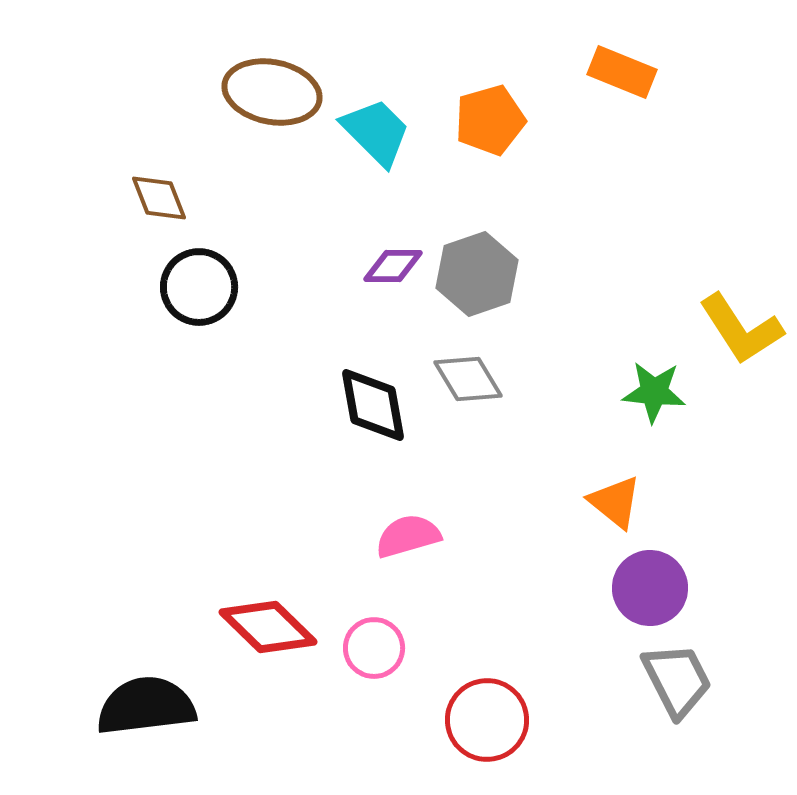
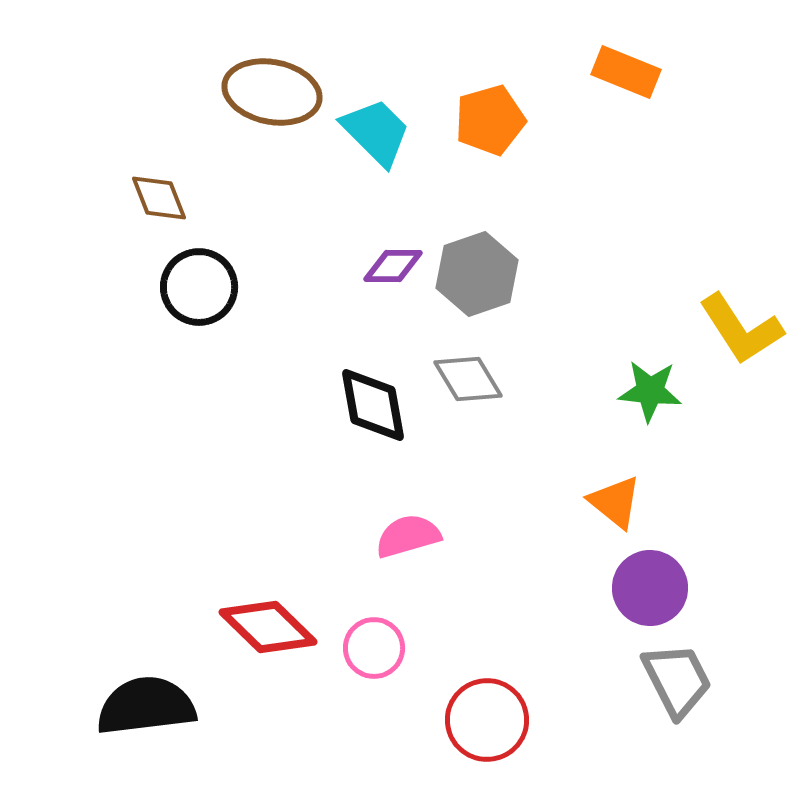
orange rectangle: moved 4 px right
green star: moved 4 px left, 1 px up
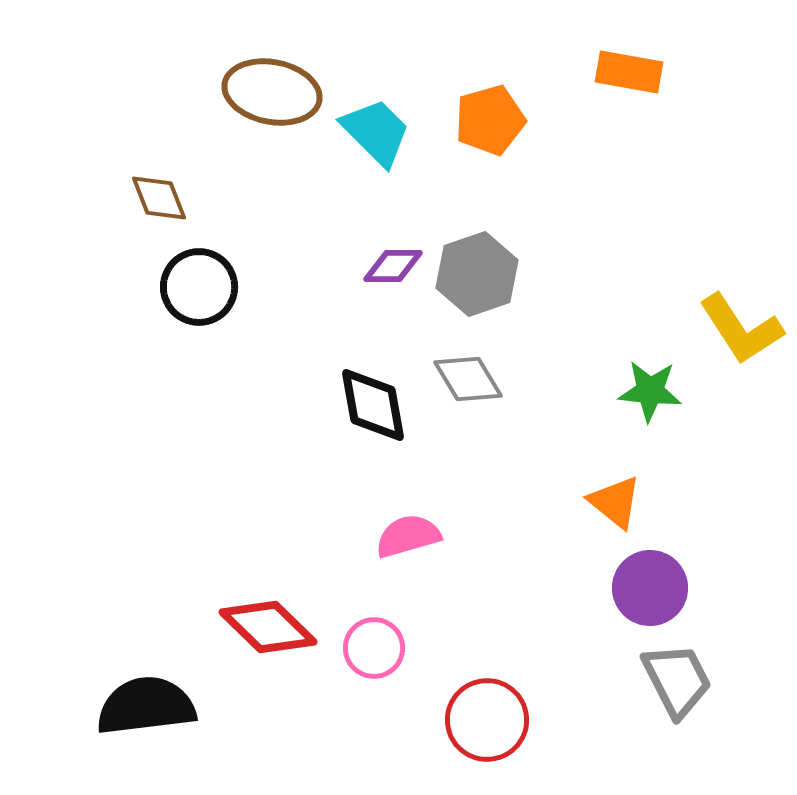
orange rectangle: moved 3 px right; rotated 12 degrees counterclockwise
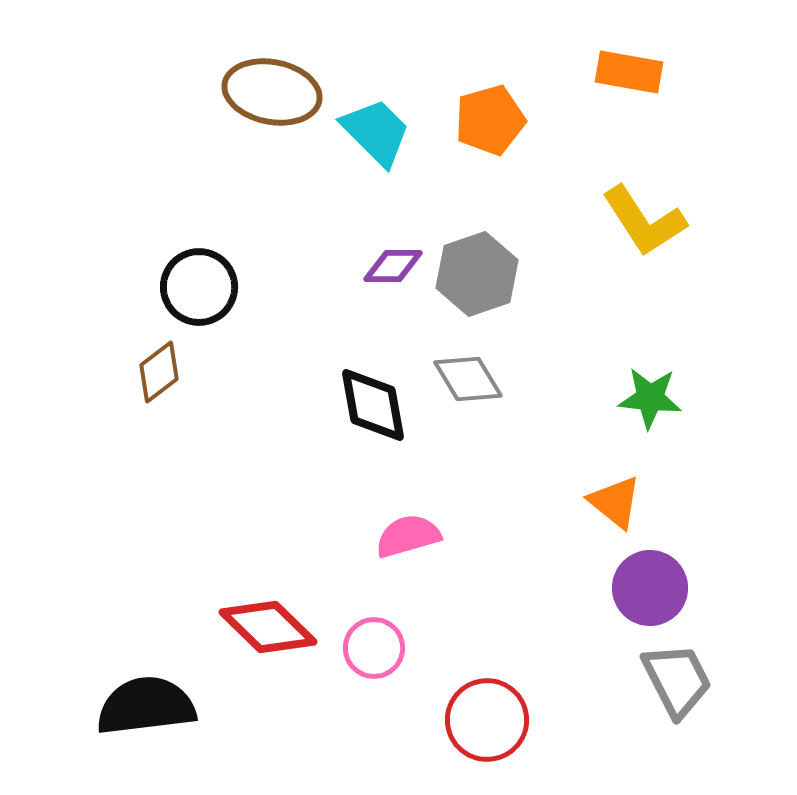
brown diamond: moved 174 px down; rotated 74 degrees clockwise
yellow L-shape: moved 97 px left, 108 px up
green star: moved 7 px down
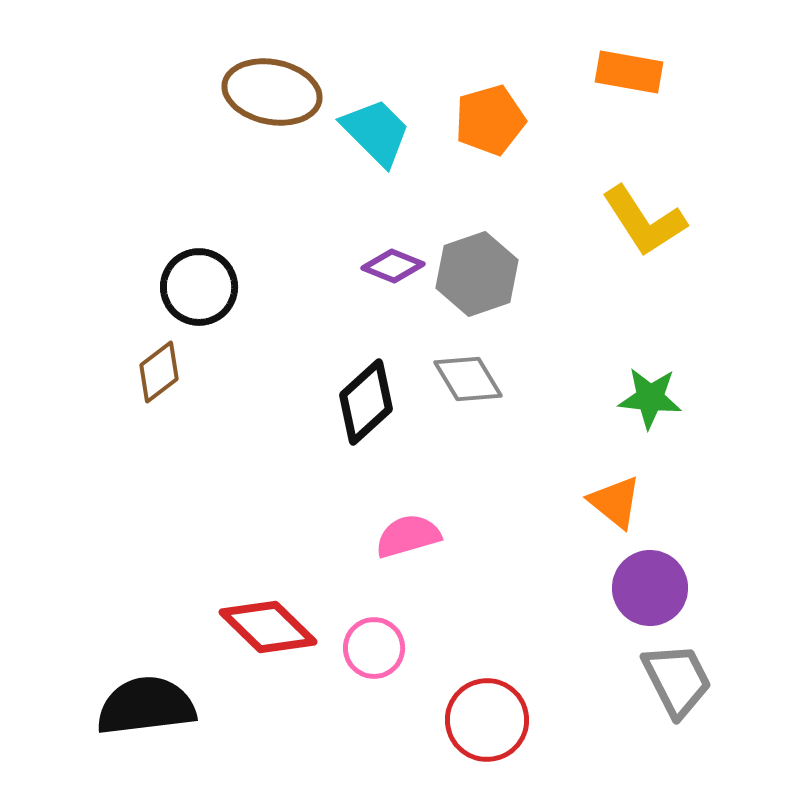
purple diamond: rotated 22 degrees clockwise
black diamond: moved 7 px left, 3 px up; rotated 58 degrees clockwise
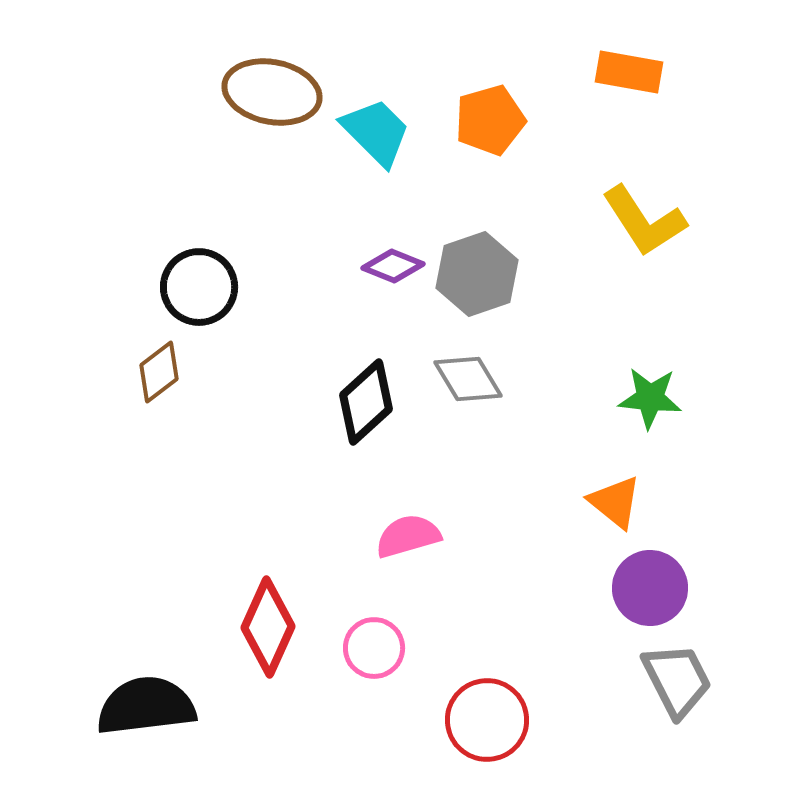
red diamond: rotated 70 degrees clockwise
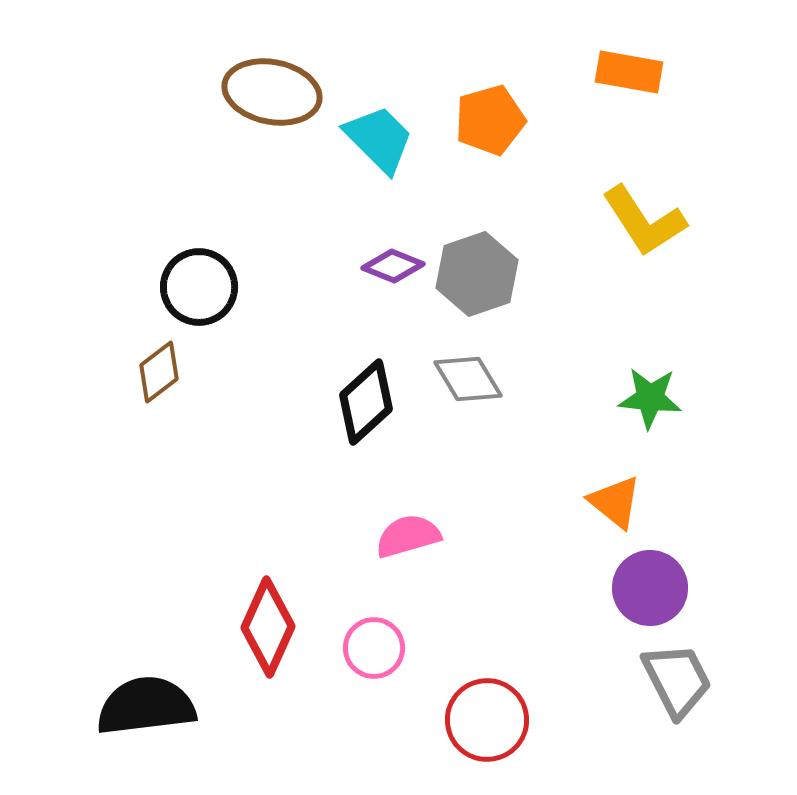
cyan trapezoid: moved 3 px right, 7 px down
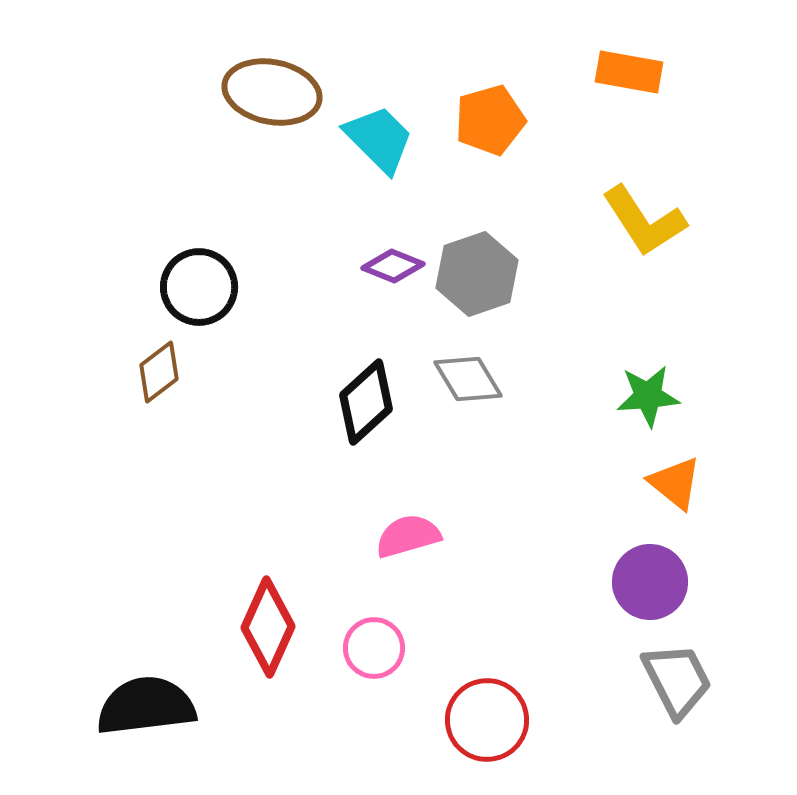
green star: moved 2 px left, 2 px up; rotated 10 degrees counterclockwise
orange triangle: moved 60 px right, 19 px up
purple circle: moved 6 px up
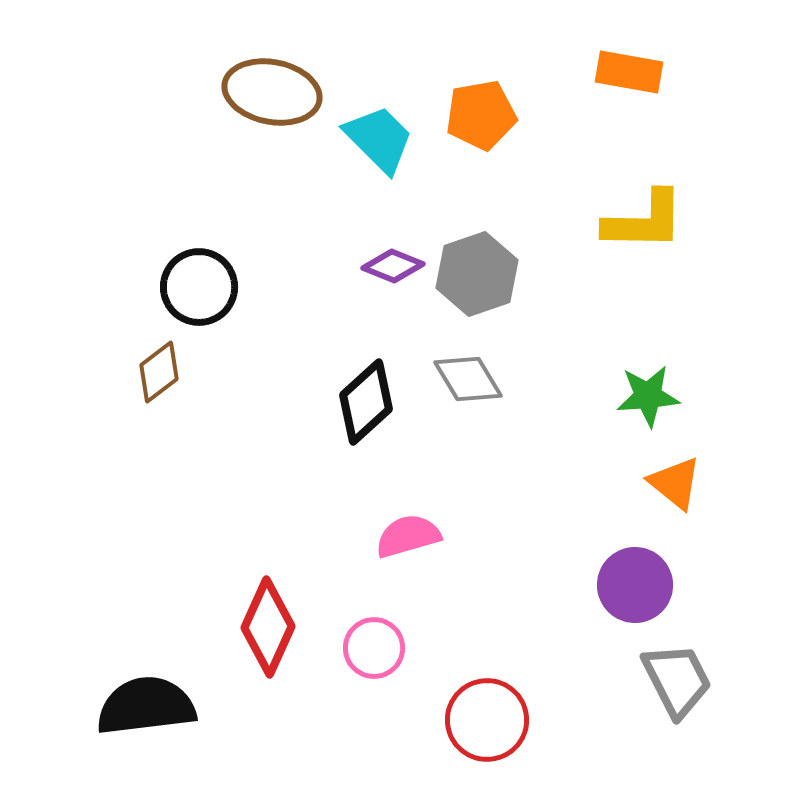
orange pentagon: moved 9 px left, 5 px up; rotated 6 degrees clockwise
yellow L-shape: rotated 56 degrees counterclockwise
purple circle: moved 15 px left, 3 px down
